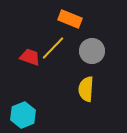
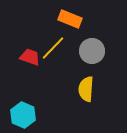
cyan hexagon: rotated 15 degrees counterclockwise
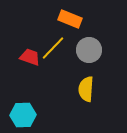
gray circle: moved 3 px left, 1 px up
cyan hexagon: rotated 25 degrees counterclockwise
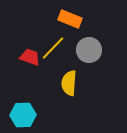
yellow semicircle: moved 17 px left, 6 px up
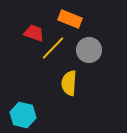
red trapezoid: moved 4 px right, 24 px up
cyan hexagon: rotated 15 degrees clockwise
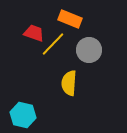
yellow line: moved 4 px up
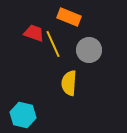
orange rectangle: moved 1 px left, 2 px up
yellow line: rotated 68 degrees counterclockwise
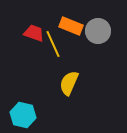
orange rectangle: moved 2 px right, 9 px down
gray circle: moved 9 px right, 19 px up
yellow semicircle: rotated 20 degrees clockwise
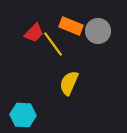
red trapezoid: rotated 115 degrees clockwise
yellow line: rotated 12 degrees counterclockwise
cyan hexagon: rotated 10 degrees counterclockwise
